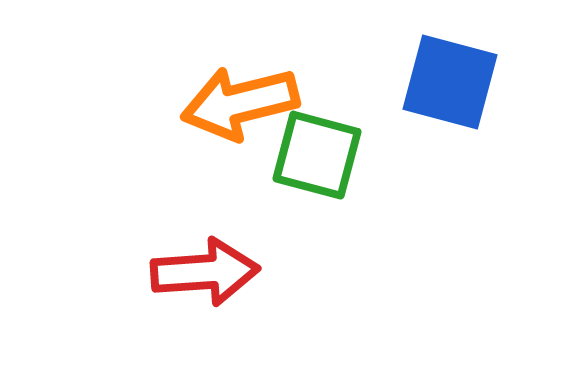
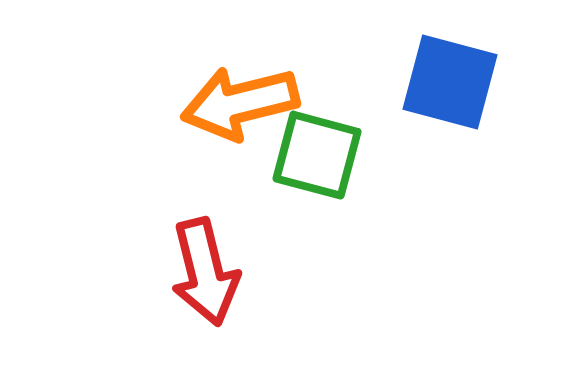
red arrow: rotated 80 degrees clockwise
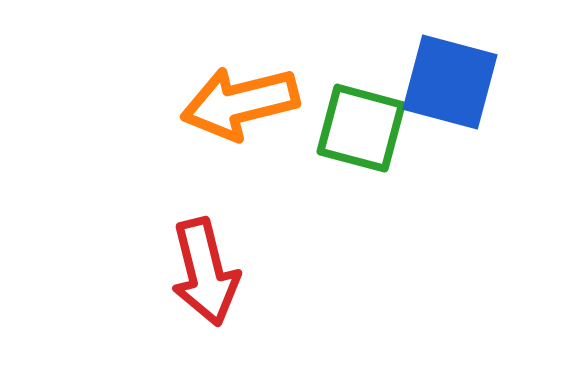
green square: moved 44 px right, 27 px up
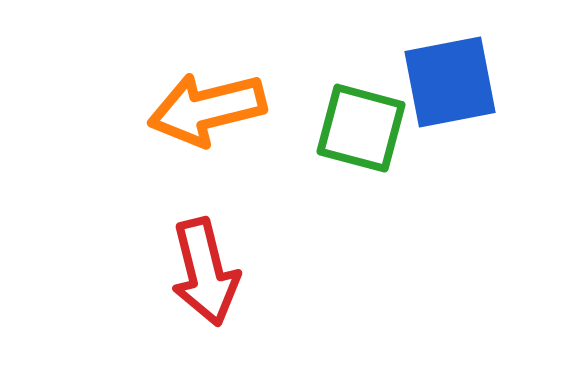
blue square: rotated 26 degrees counterclockwise
orange arrow: moved 33 px left, 6 px down
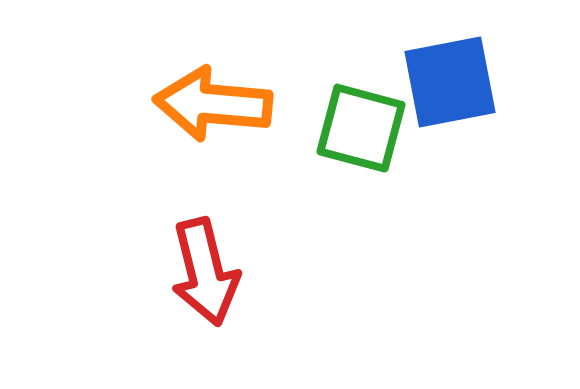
orange arrow: moved 6 px right, 5 px up; rotated 19 degrees clockwise
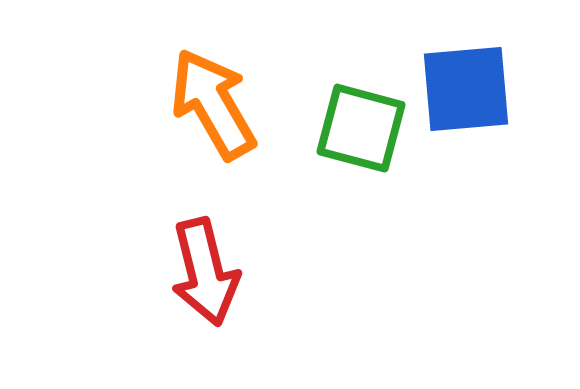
blue square: moved 16 px right, 7 px down; rotated 6 degrees clockwise
orange arrow: rotated 55 degrees clockwise
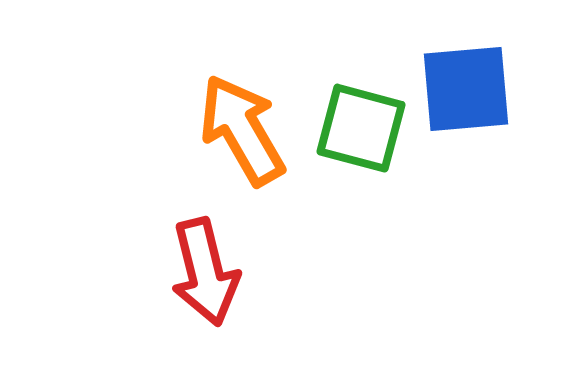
orange arrow: moved 29 px right, 26 px down
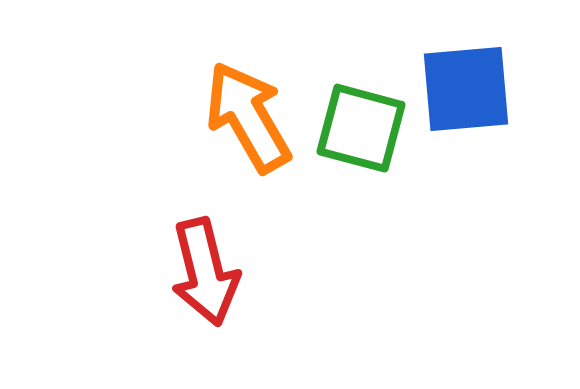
orange arrow: moved 6 px right, 13 px up
